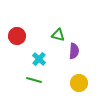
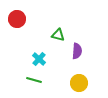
red circle: moved 17 px up
purple semicircle: moved 3 px right
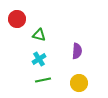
green triangle: moved 19 px left
cyan cross: rotated 16 degrees clockwise
green line: moved 9 px right; rotated 28 degrees counterclockwise
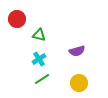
purple semicircle: rotated 70 degrees clockwise
green line: moved 1 px left, 1 px up; rotated 21 degrees counterclockwise
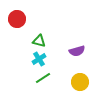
green triangle: moved 6 px down
green line: moved 1 px right, 1 px up
yellow circle: moved 1 px right, 1 px up
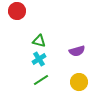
red circle: moved 8 px up
green line: moved 2 px left, 2 px down
yellow circle: moved 1 px left
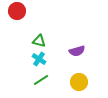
cyan cross: rotated 24 degrees counterclockwise
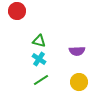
purple semicircle: rotated 14 degrees clockwise
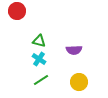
purple semicircle: moved 3 px left, 1 px up
